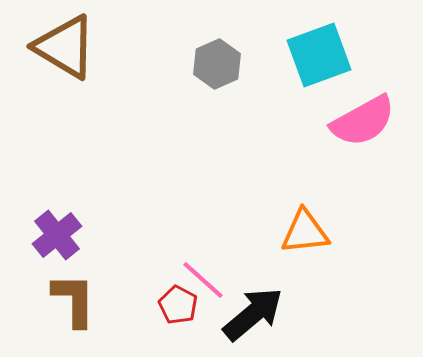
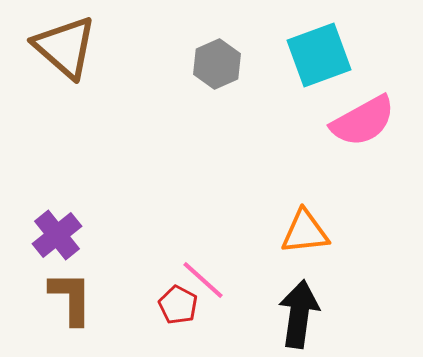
brown triangle: rotated 10 degrees clockwise
brown L-shape: moved 3 px left, 2 px up
black arrow: moved 46 px right; rotated 42 degrees counterclockwise
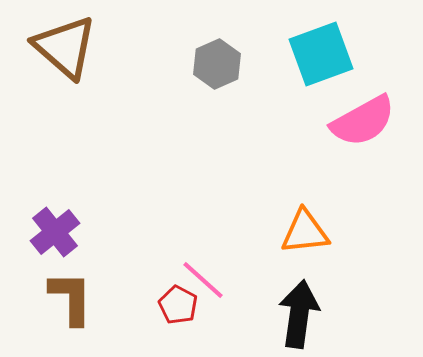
cyan square: moved 2 px right, 1 px up
purple cross: moved 2 px left, 3 px up
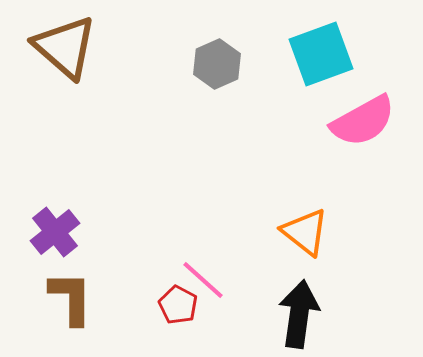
orange triangle: rotated 44 degrees clockwise
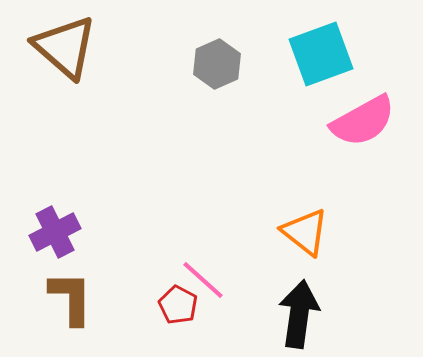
purple cross: rotated 12 degrees clockwise
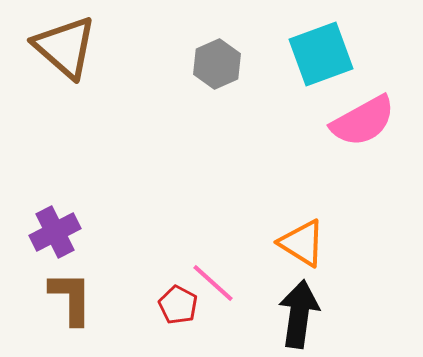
orange triangle: moved 3 px left, 11 px down; rotated 6 degrees counterclockwise
pink line: moved 10 px right, 3 px down
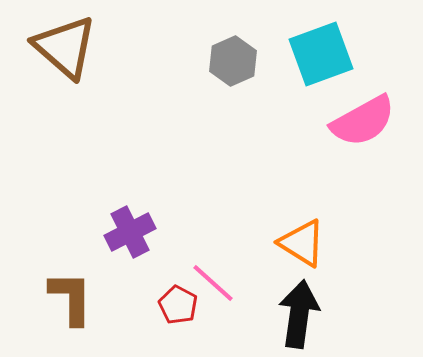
gray hexagon: moved 16 px right, 3 px up
purple cross: moved 75 px right
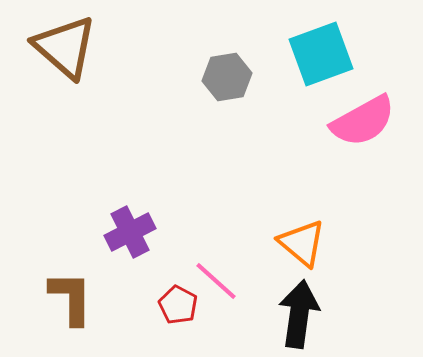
gray hexagon: moved 6 px left, 16 px down; rotated 15 degrees clockwise
orange triangle: rotated 8 degrees clockwise
pink line: moved 3 px right, 2 px up
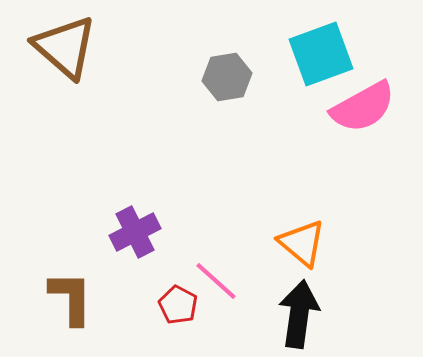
pink semicircle: moved 14 px up
purple cross: moved 5 px right
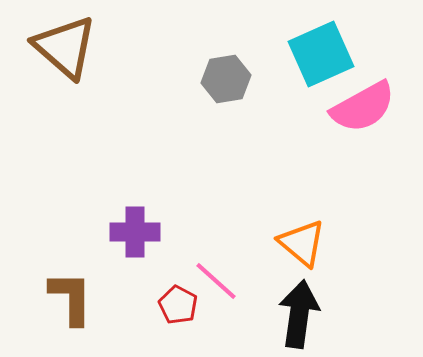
cyan square: rotated 4 degrees counterclockwise
gray hexagon: moved 1 px left, 2 px down
purple cross: rotated 27 degrees clockwise
